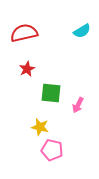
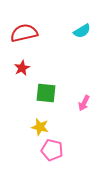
red star: moved 5 px left, 1 px up
green square: moved 5 px left
pink arrow: moved 6 px right, 2 px up
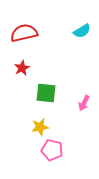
yellow star: rotated 24 degrees counterclockwise
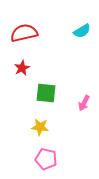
yellow star: rotated 18 degrees clockwise
pink pentagon: moved 6 px left, 9 px down
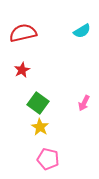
red semicircle: moved 1 px left
red star: moved 2 px down
green square: moved 8 px left, 10 px down; rotated 30 degrees clockwise
yellow star: rotated 24 degrees clockwise
pink pentagon: moved 2 px right
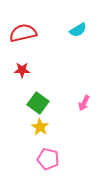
cyan semicircle: moved 4 px left, 1 px up
red star: rotated 28 degrees clockwise
